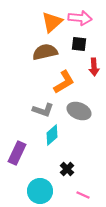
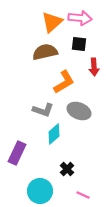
cyan diamond: moved 2 px right, 1 px up
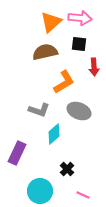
orange triangle: moved 1 px left
gray L-shape: moved 4 px left
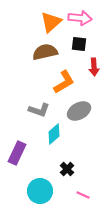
gray ellipse: rotated 50 degrees counterclockwise
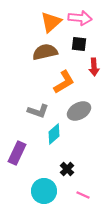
gray L-shape: moved 1 px left, 1 px down
cyan circle: moved 4 px right
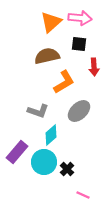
brown semicircle: moved 2 px right, 4 px down
gray ellipse: rotated 15 degrees counterclockwise
cyan diamond: moved 3 px left, 1 px down
purple rectangle: moved 1 px up; rotated 15 degrees clockwise
cyan circle: moved 29 px up
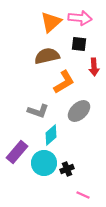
cyan circle: moved 1 px down
black cross: rotated 24 degrees clockwise
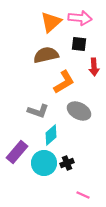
brown semicircle: moved 1 px left, 1 px up
gray ellipse: rotated 70 degrees clockwise
black cross: moved 6 px up
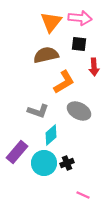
orange triangle: rotated 10 degrees counterclockwise
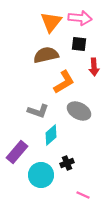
cyan circle: moved 3 px left, 12 px down
